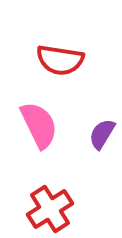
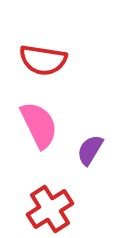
red semicircle: moved 17 px left
purple semicircle: moved 12 px left, 16 px down
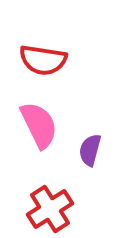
purple semicircle: rotated 16 degrees counterclockwise
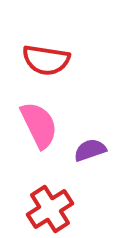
red semicircle: moved 3 px right
purple semicircle: rotated 56 degrees clockwise
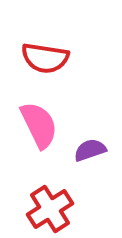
red semicircle: moved 1 px left, 2 px up
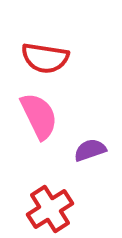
pink semicircle: moved 9 px up
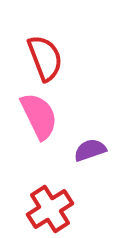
red semicircle: rotated 120 degrees counterclockwise
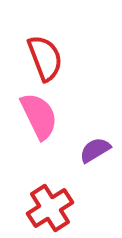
purple semicircle: moved 5 px right; rotated 12 degrees counterclockwise
red cross: moved 1 px up
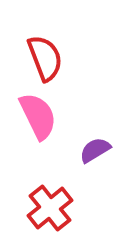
pink semicircle: moved 1 px left
red cross: rotated 6 degrees counterclockwise
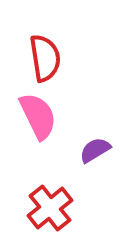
red semicircle: rotated 12 degrees clockwise
